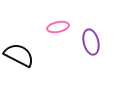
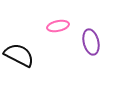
pink ellipse: moved 1 px up
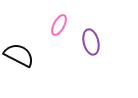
pink ellipse: moved 1 px right, 1 px up; rotated 50 degrees counterclockwise
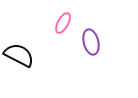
pink ellipse: moved 4 px right, 2 px up
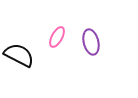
pink ellipse: moved 6 px left, 14 px down
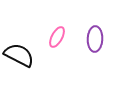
purple ellipse: moved 4 px right, 3 px up; rotated 15 degrees clockwise
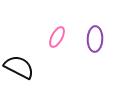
black semicircle: moved 12 px down
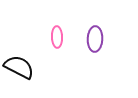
pink ellipse: rotated 30 degrees counterclockwise
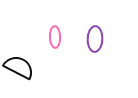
pink ellipse: moved 2 px left
